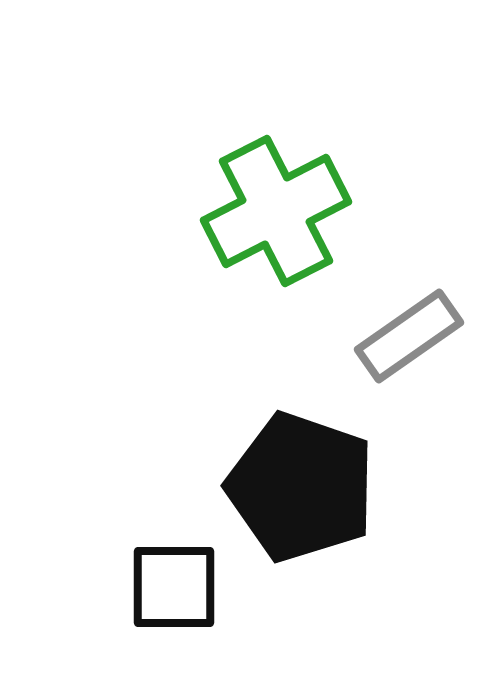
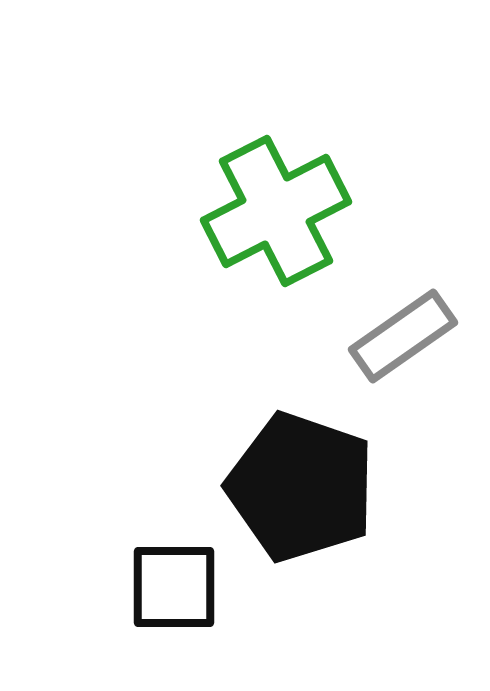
gray rectangle: moved 6 px left
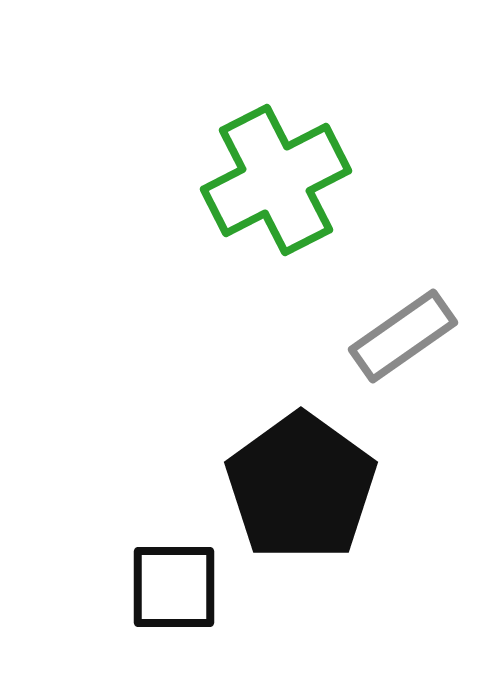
green cross: moved 31 px up
black pentagon: rotated 17 degrees clockwise
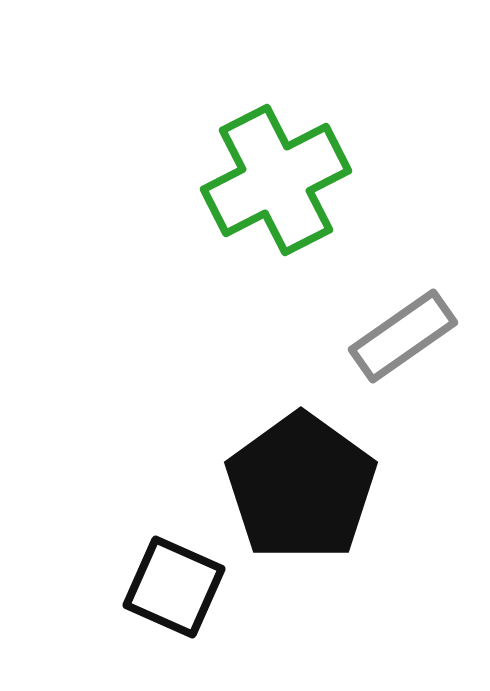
black square: rotated 24 degrees clockwise
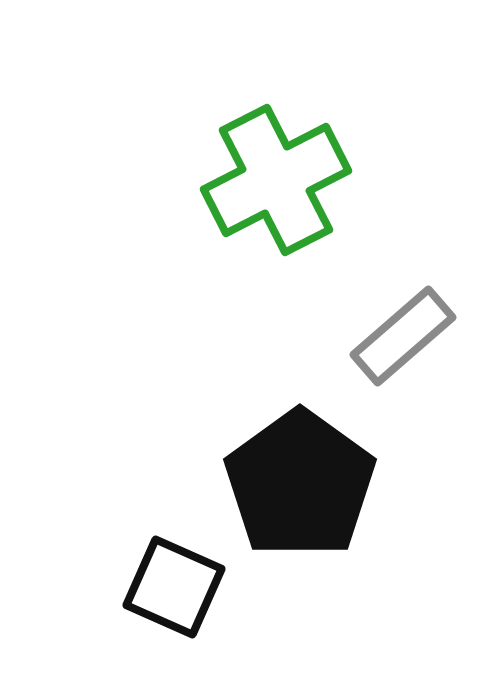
gray rectangle: rotated 6 degrees counterclockwise
black pentagon: moved 1 px left, 3 px up
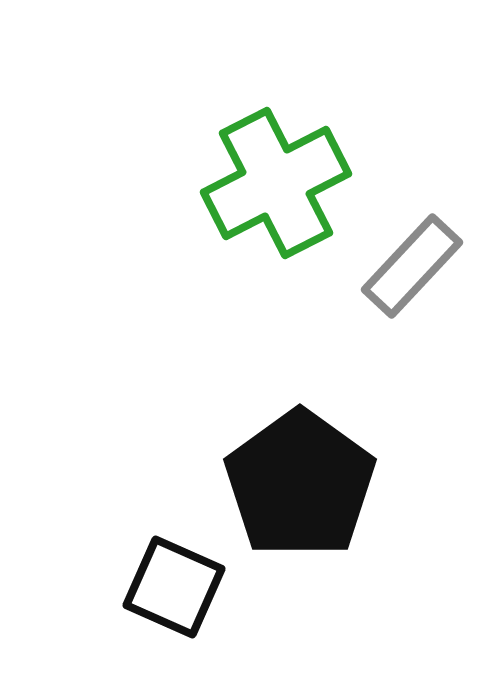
green cross: moved 3 px down
gray rectangle: moved 9 px right, 70 px up; rotated 6 degrees counterclockwise
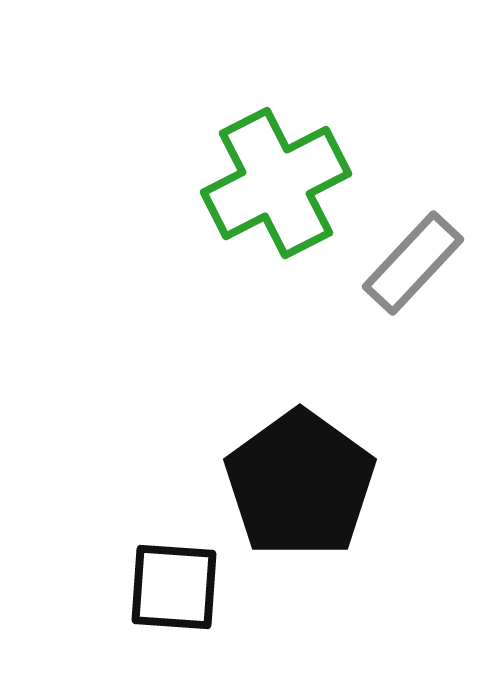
gray rectangle: moved 1 px right, 3 px up
black square: rotated 20 degrees counterclockwise
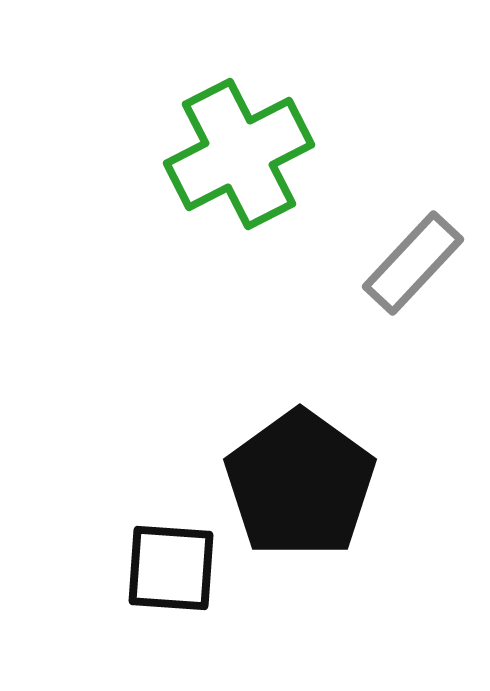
green cross: moved 37 px left, 29 px up
black square: moved 3 px left, 19 px up
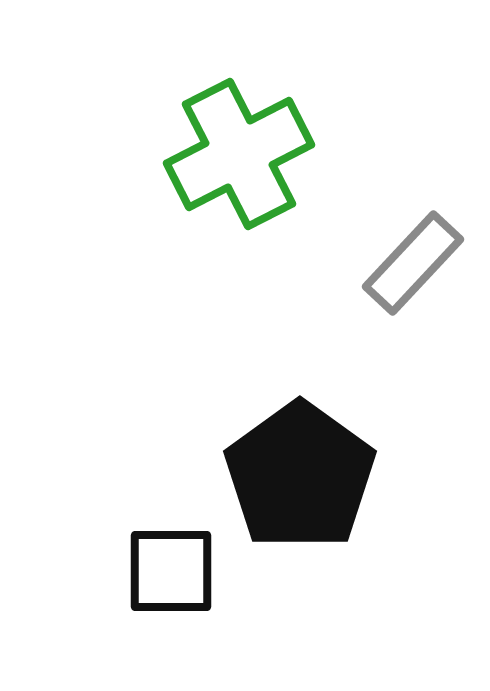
black pentagon: moved 8 px up
black square: moved 3 px down; rotated 4 degrees counterclockwise
